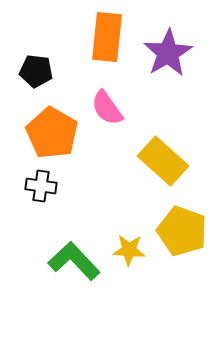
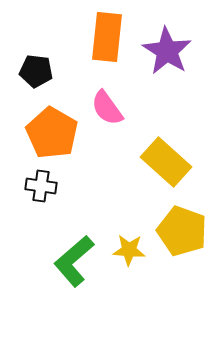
purple star: moved 1 px left, 2 px up; rotated 9 degrees counterclockwise
yellow rectangle: moved 3 px right, 1 px down
green L-shape: rotated 88 degrees counterclockwise
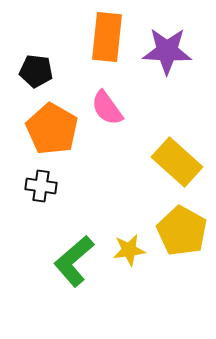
purple star: rotated 30 degrees counterclockwise
orange pentagon: moved 4 px up
yellow rectangle: moved 11 px right
yellow pentagon: rotated 9 degrees clockwise
yellow star: rotated 12 degrees counterclockwise
